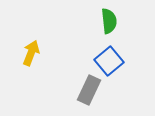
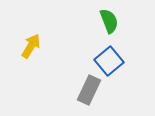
green semicircle: rotated 15 degrees counterclockwise
yellow arrow: moved 7 px up; rotated 10 degrees clockwise
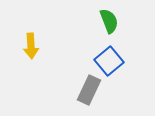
yellow arrow: rotated 145 degrees clockwise
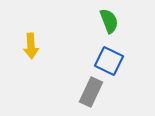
blue square: rotated 24 degrees counterclockwise
gray rectangle: moved 2 px right, 2 px down
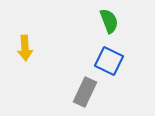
yellow arrow: moved 6 px left, 2 px down
gray rectangle: moved 6 px left
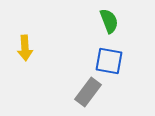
blue square: rotated 16 degrees counterclockwise
gray rectangle: moved 3 px right; rotated 12 degrees clockwise
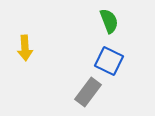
blue square: rotated 16 degrees clockwise
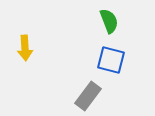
blue square: moved 2 px right, 1 px up; rotated 12 degrees counterclockwise
gray rectangle: moved 4 px down
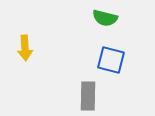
green semicircle: moved 4 px left, 3 px up; rotated 125 degrees clockwise
gray rectangle: rotated 36 degrees counterclockwise
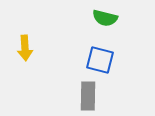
blue square: moved 11 px left
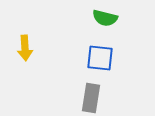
blue square: moved 2 px up; rotated 8 degrees counterclockwise
gray rectangle: moved 3 px right, 2 px down; rotated 8 degrees clockwise
